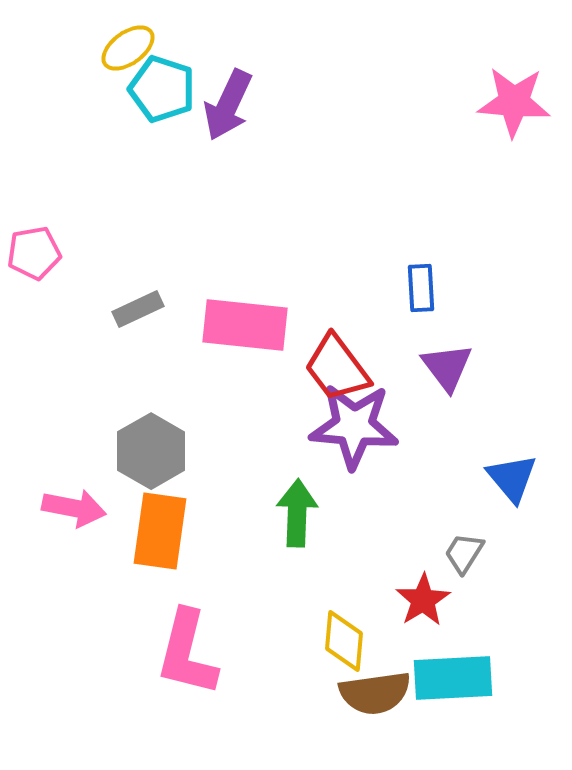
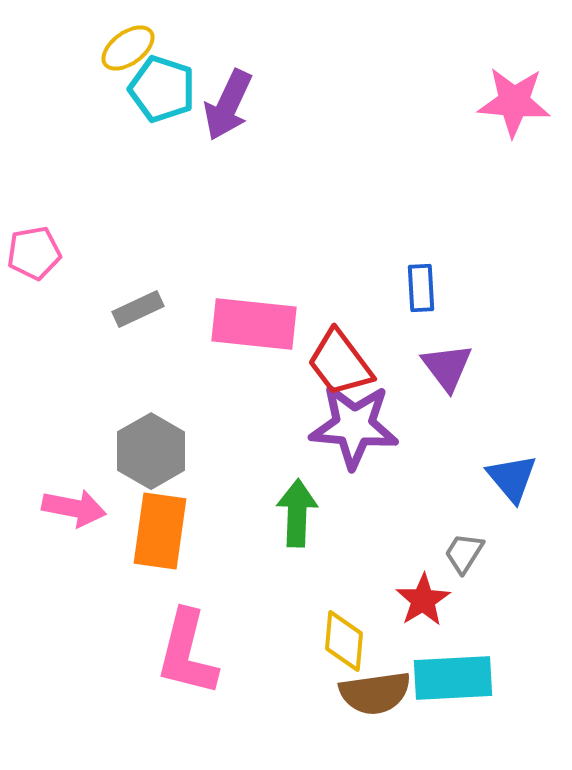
pink rectangle: moved 9 px right, 1 px up
red trapezoid: moved 3 px right, 5 px up
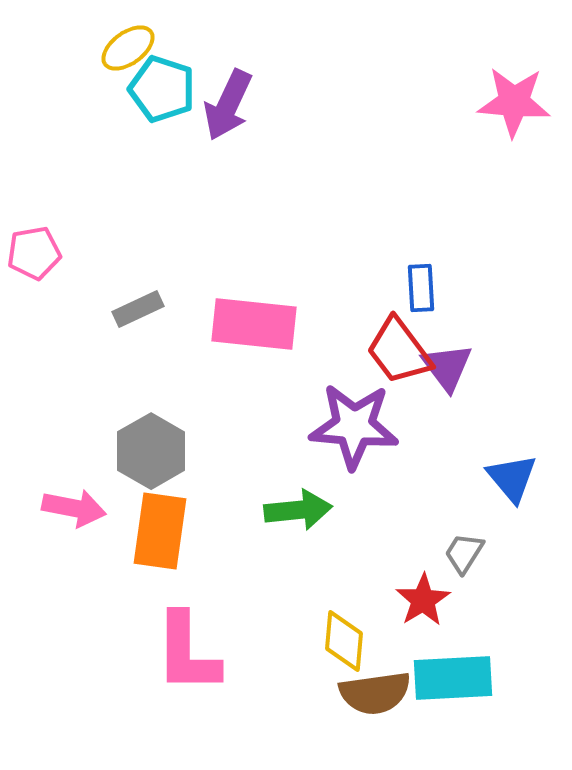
red trapezoid: moved 59 px right, 12 px up
green arrow: moved 1 px right, 3 px up; rotated 82 degrees clockwise
pink L-shape: rotated 14 degrees counterclockwise
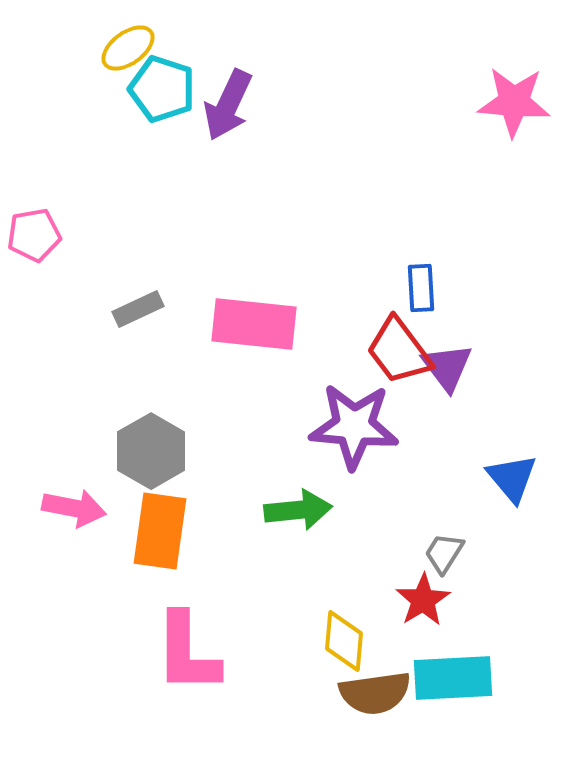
pink pentagon: moved 18 px up
gray trapezoid: moved 20 px left
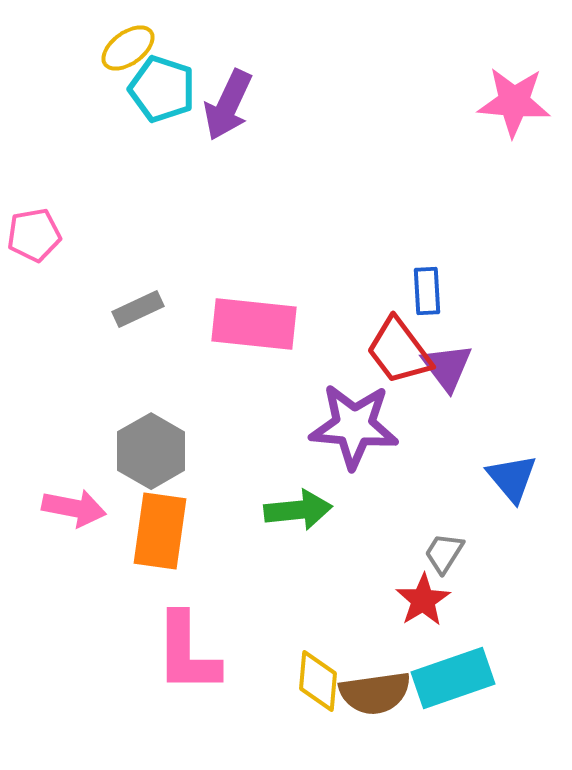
blue rectangle: moved 6 px right, 3 px down
yellow diamond: moved 26 px left, 40 px down
cyan rectangle: rotated 16 degrees counterclockwise
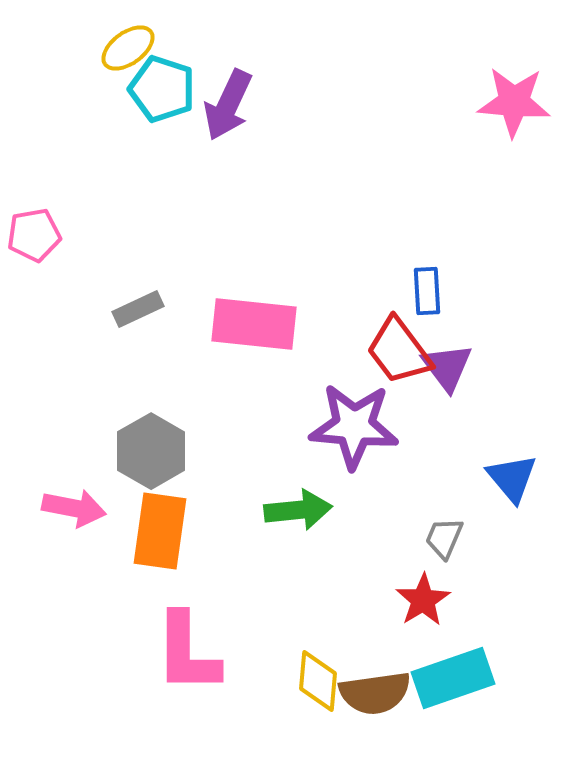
gray trapezoid: moved 15 px up; rotated 9 degrees counterclockwise
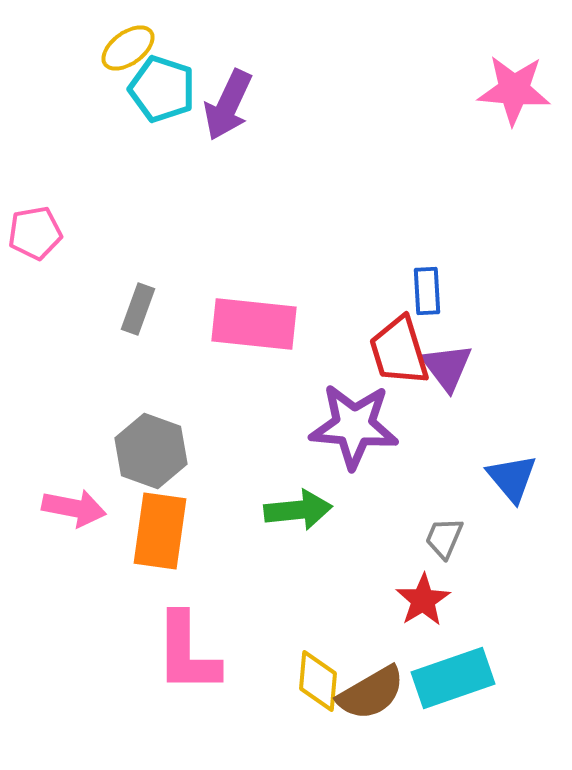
pink star: moved 12 px up
pink pentagon: moved 1 px right, 2 px up
gray rectangle: rotated 45 degrees counterclockwise
red trapezoid: rotated 20 degrees clockwise
gray hexagon: rotated 10 degrees counterclockwise
brown semicircle: moved 4 px left; rotated 22 degrees counterclockwise
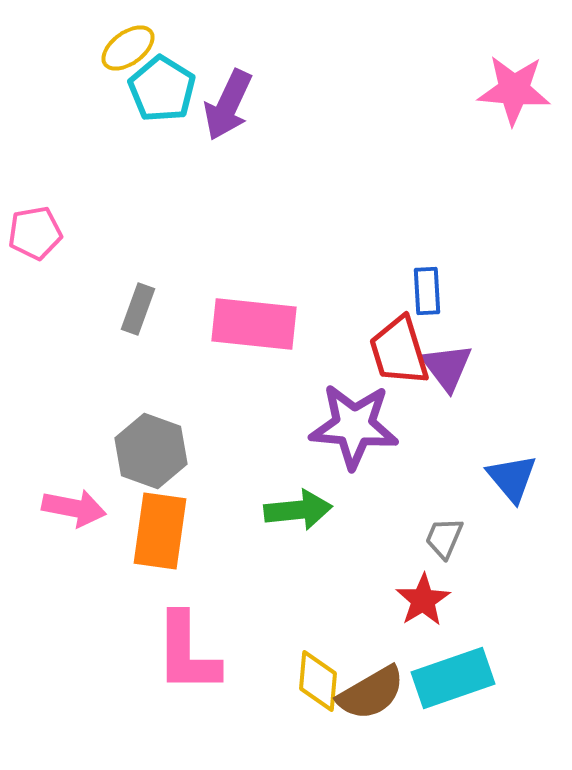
cyan pentagon: rotated 14 degrees clockwise
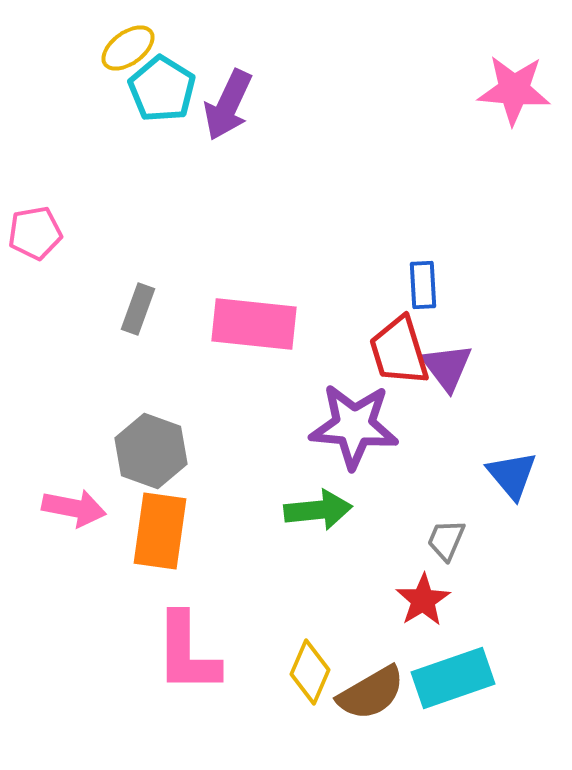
blue rectangle: moved 4 px left, 6 px up
blue triangle: moved 3 px up
green arrow: moved 20 px right
gray trapezoid: moved 2 px right, 2 px down
yellow diamond: moved 8 px left, 9 px up; rotated 18 degrees clockwise
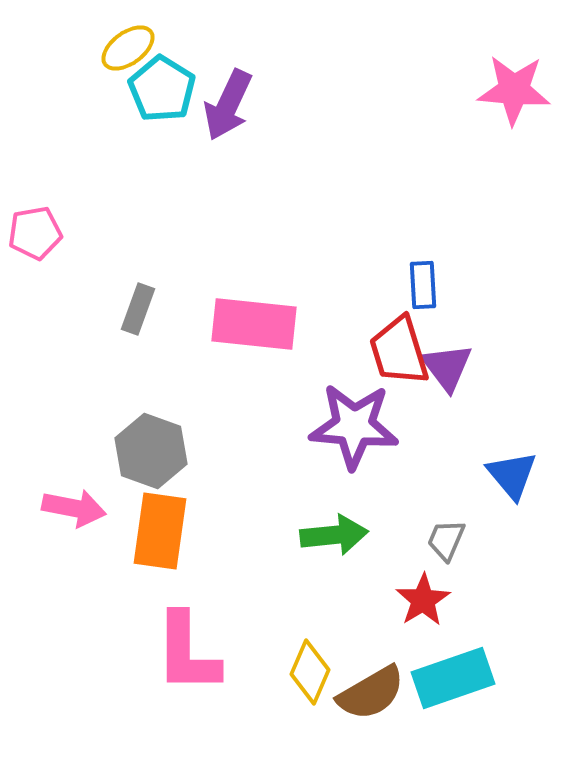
green arrow: moved 16 px right, 25 px down
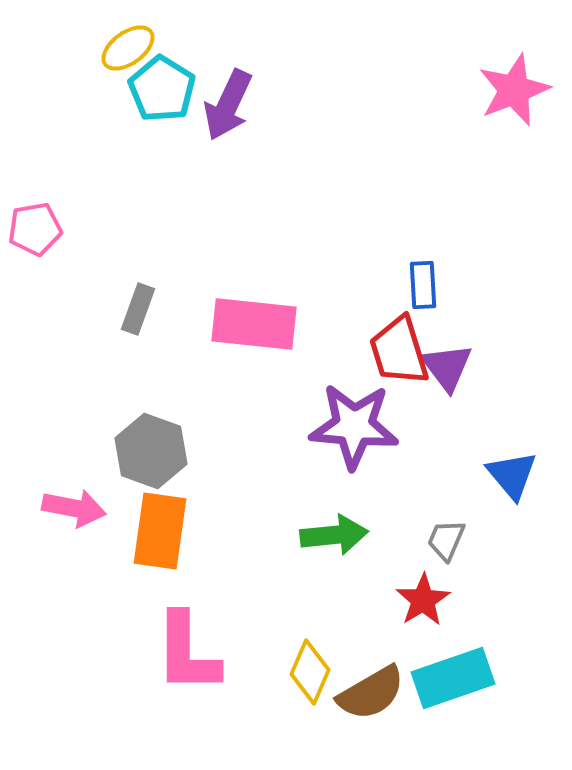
pink star: rotated 26 degrees counterclockwise
pink pentagon: moved 4 px up
